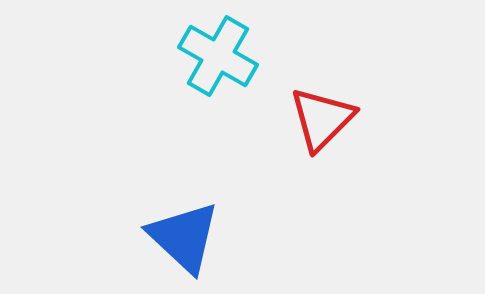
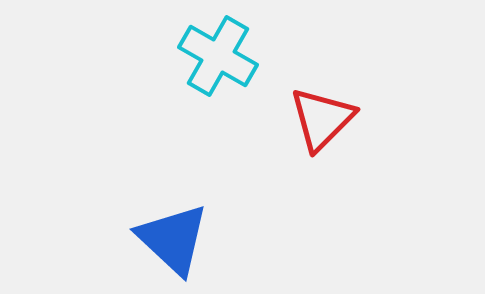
blue triangle: moved 11 px left, 2 px down
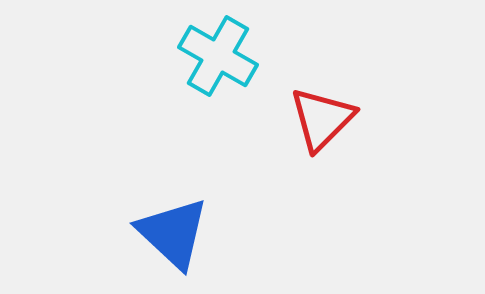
blue triangle: moved 6 px up
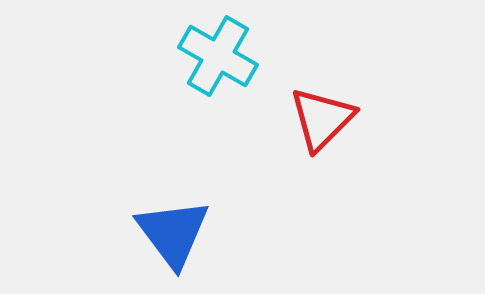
blue triangle: rotated 10 degrees clockwise
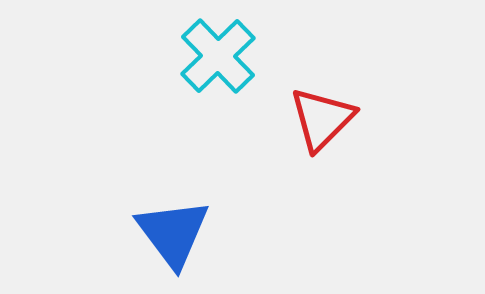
cyan cross: rotated 16 degrees clockwise
